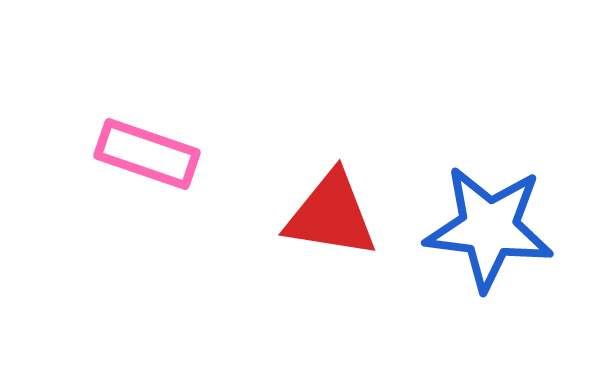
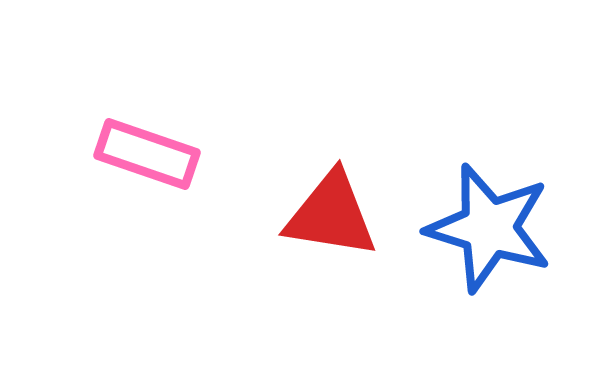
blue star: rotated 10 degrees clockwise
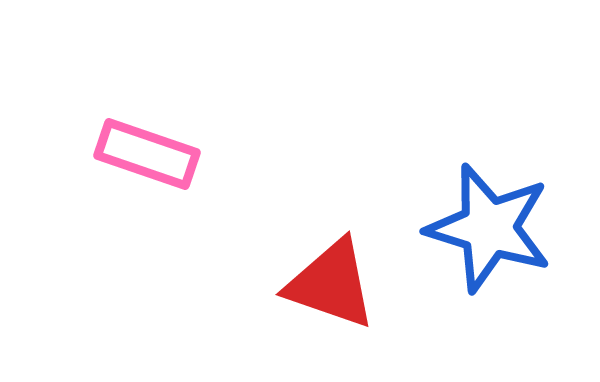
red triangle: moved 69 px down; rotated 10 degrees clockwise
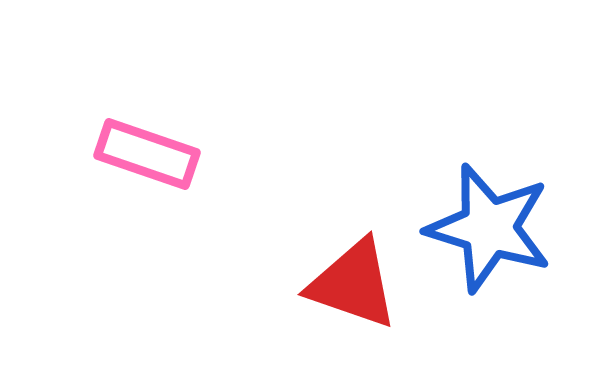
red triangle: moved 22 px right
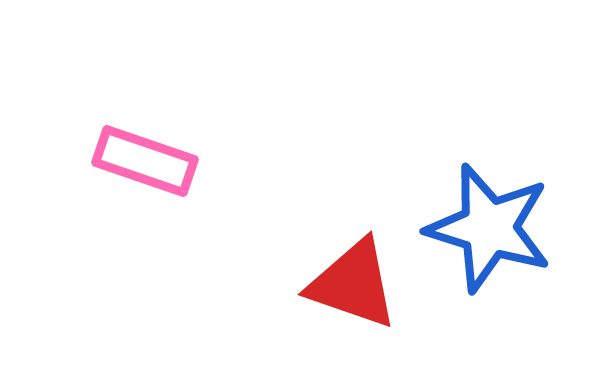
pink rectangle: moved 2 px left, 7 px down
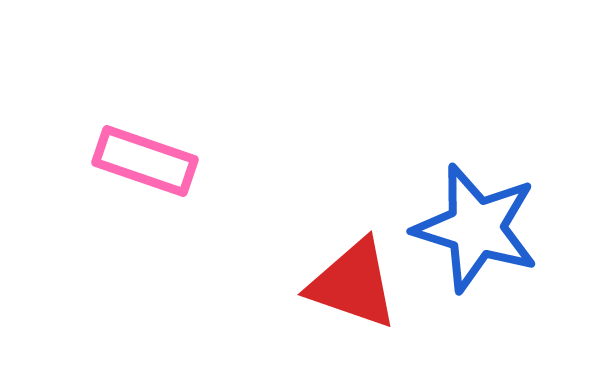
blue star: moved 13 px left
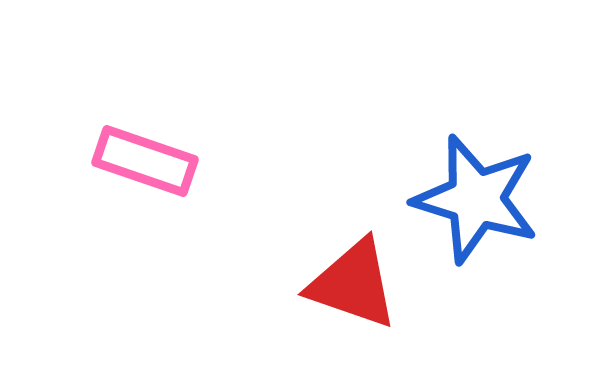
blue star: moved 29 px up
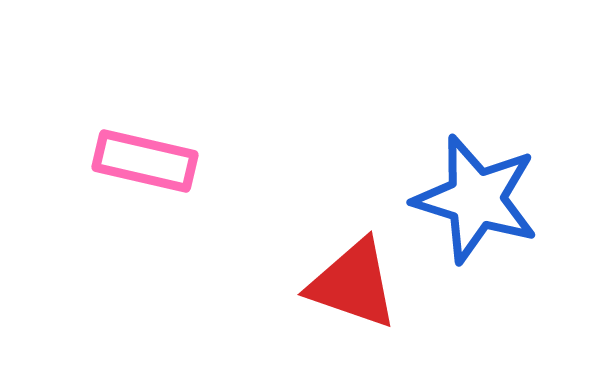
pink rectangle: rotated 6 degrees counterclockwise
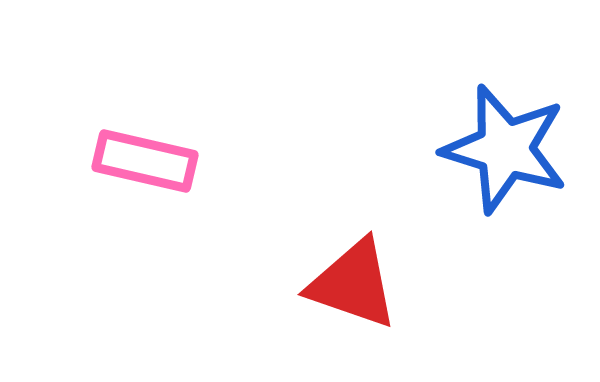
blue star: moved 29 px right, 50 px up
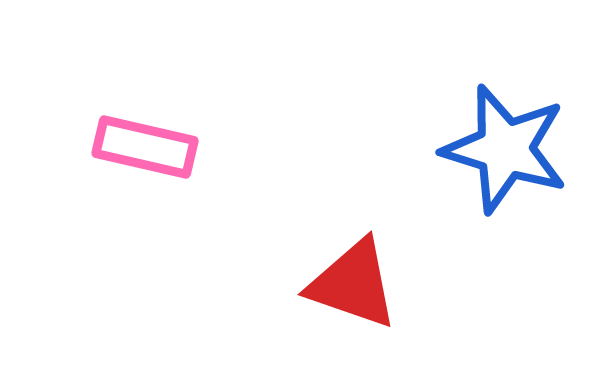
pink rectangle: moved 14 px up
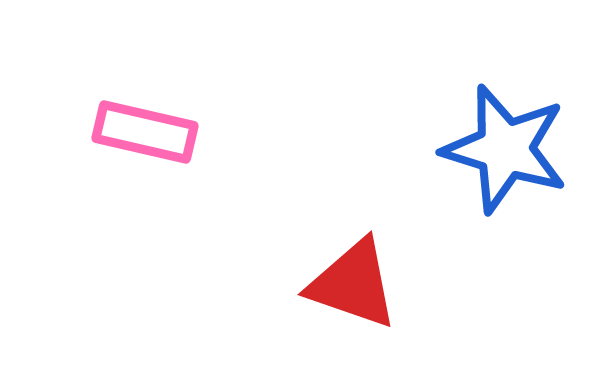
pink rectangle: moved 15 px up
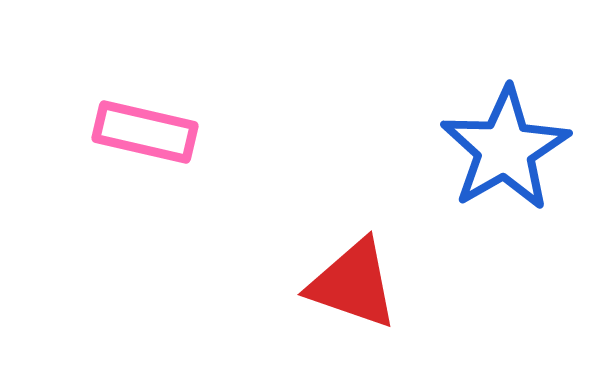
blue star: rotated 25 degrees clockwise
